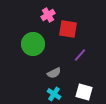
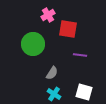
purple line: rotated 56 degrees clockwise
gray semicircle: moved 2 px left; rotated 32 degrees counterclockwise
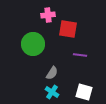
pink cross: rotated 24 degrees clockwise
cyan cross: moved 2 px left, 2 px up
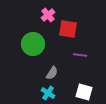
pink cross: rotated 32 degrees counterclockwise
cyan cross: moved 4 px left, 1 px down
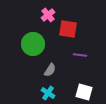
gray semicircle: moved 2 px left, 3 px up
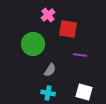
cyan cross: rotated 24 degrees counterclockwise
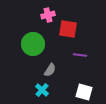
pink cross: rotated 24 degrees clockwise
cyan cross: moved 6 px left, 3 px up; rotated 32 degrees clockwise
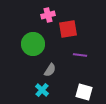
red square: rotated 18 degrees counterclockwise
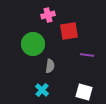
red square: moved 1 px right, 2 px down
purple line: moved 7 px right
gray semicircle: moved 4 px up; rotated 24 degrees counterclockwise
